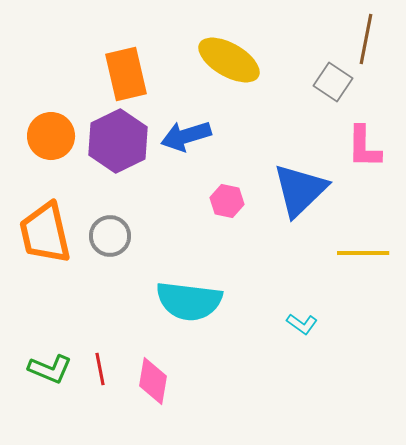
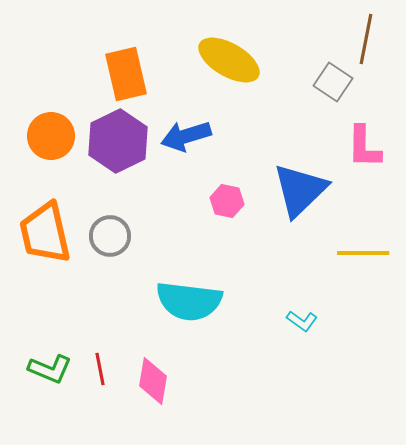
cyan L-shape: moved 3 px up
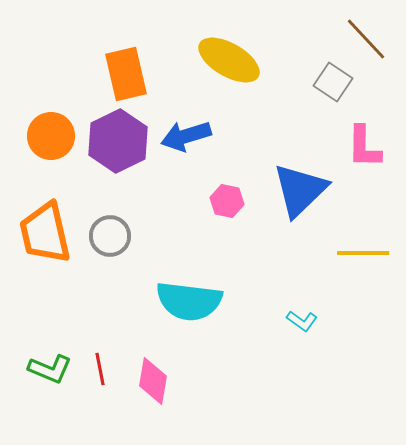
brown line: rotated 54 degrees counterclockwise
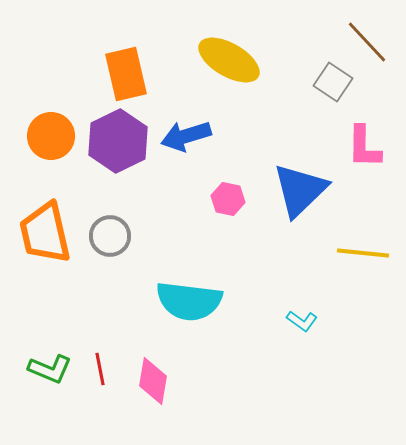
brown line: moved 1 px right, 3 px down
pink hexagon: moved 1 px right, 2 px up
yellow line: rotated 6 degrees clockwise
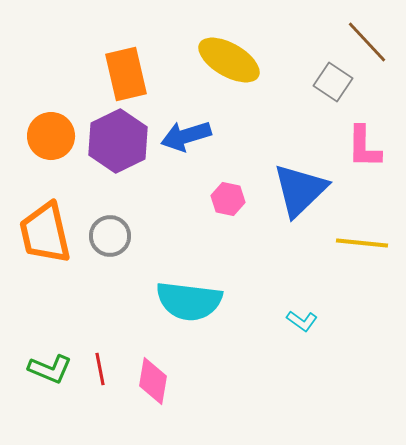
yellow line: moved 1 px left, 10 px up
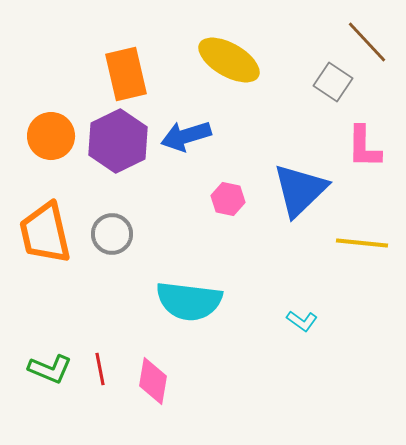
gray circle: moved 2 px right, 2 px up
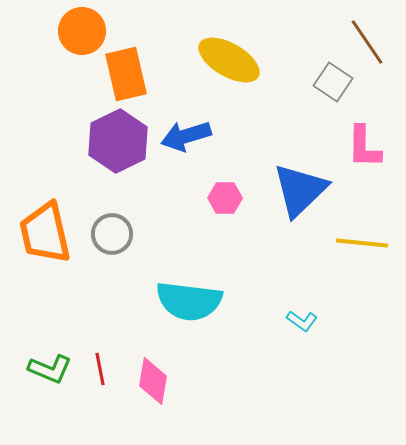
brown line: rotated 9 degrees clockwise
orange circle: moved 31 px right, 105 px up
pink hexagon: moved 3 px left, 1 px up; rotated 12 degrees counterclockwise
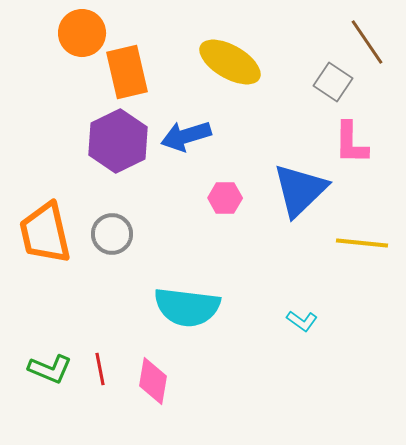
orange circle: moved 2 px down
yellow ellipse: moved 1 px right, 2 px down
orange rectangle: moved 1 px right, 2 px up
pink L-shape: moved 13 px left, 4 px up
cyan semicircle: moved 2 px left, 6 px down
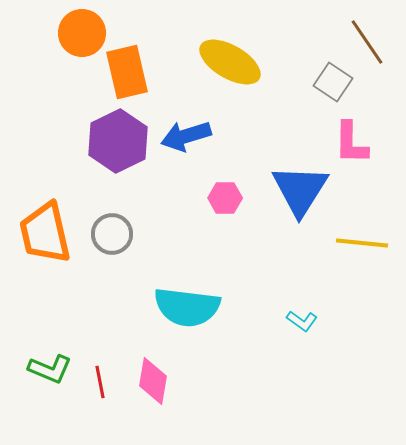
blue triangle: rotated 14 degrees counterclockwise
red line: moved 13 px down
